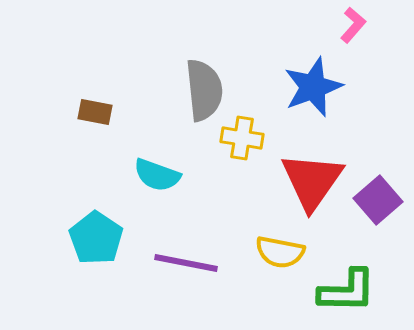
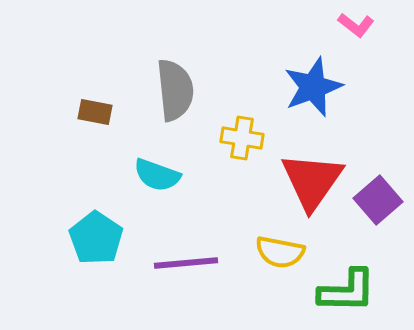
pink L-shape: moved 3 px right; rotated 87 degrees clockwise
gray semicircle: moved 29 px left
purple line: rotated 16 degrees counterclockwise
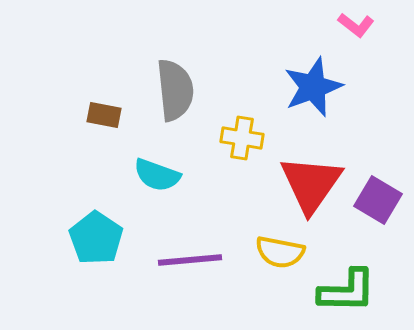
brown rectangle: moved 9 px right, 3 px down
red triangle: moved 1 px left, 3 px down
purple square: rotated 18 degrees counterclockwise
purple line: moved 4 px right, 3 px up
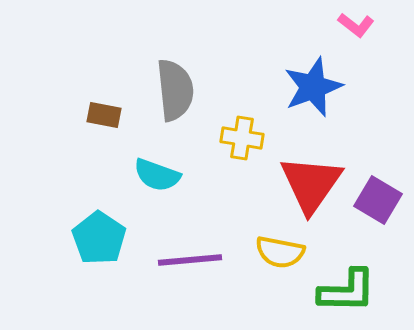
cyan pentagon: moved 3 px right
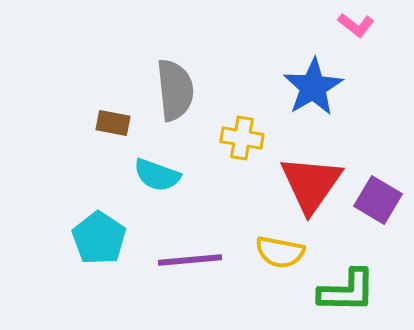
blue star: rotated 10 degrees counterclockwise
brown rectangle: moved 9 px right, 8 px down
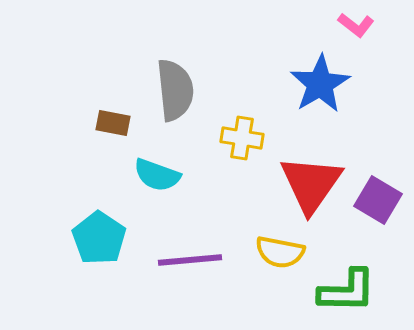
blue star: moved 7 px right, 3 px up
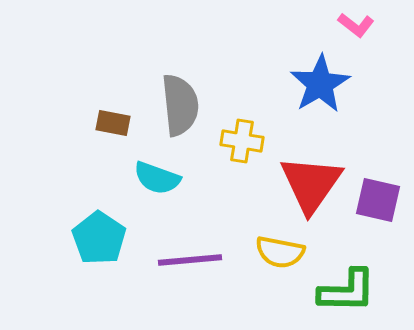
gray semicircle: moved 5 px right, 15 px down
yellow cross: moved 3 px down
cyan semicircle: moved 3 px down
purple square: rotated 18 degrees counterclockwise
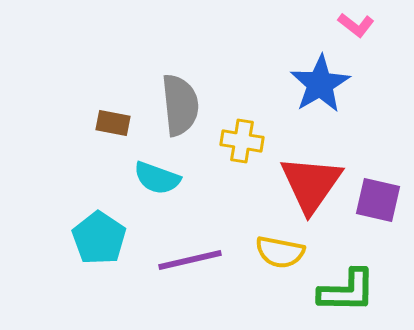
purple line: rotated 8 degrees counterclockwise
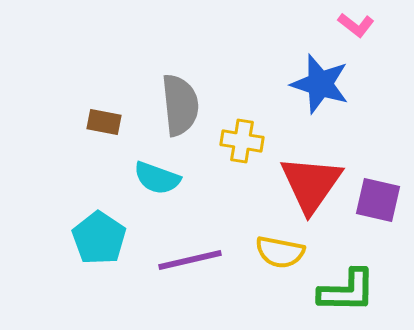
blue star: rotated 24 degrees counterclockwise
brown rectangle: moved 9 px left, 1 px up
